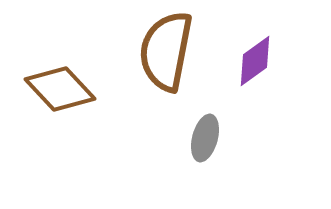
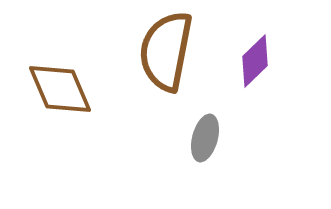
purple diamond: rotated 8 degrees counterclockwise
brown diamond: rotated 20 degrees clockwise
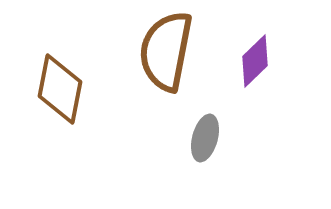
brown diamond: rotated 34 degrees clockwise
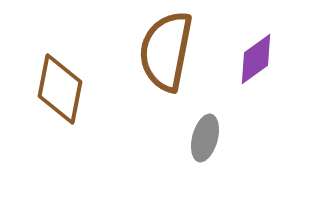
purple diamond: moved 1 px right, 2 px up; rotated 8 degrees clockwise
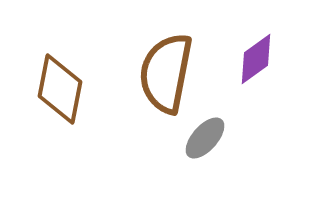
brown semicircle: moved 22 px down
gray ellipse: rotated 27 degrees clockwise
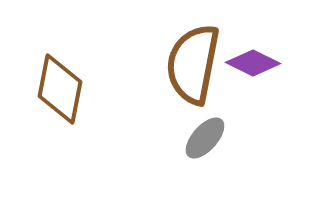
purple diamond: moved 3 px left, 4 px down; rotated 62 degrees clockwise
brown semicircle: moved 27 px right, 9 px up
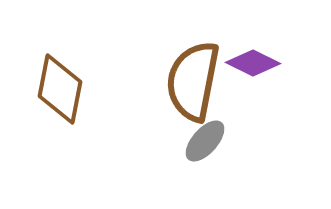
brown semicircle: moved 17 px down
gray ellipse: moved 3 px down
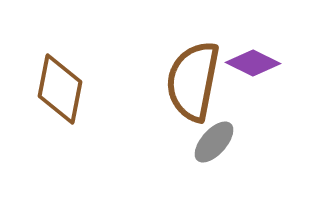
gray ellipse: moved 9 px right, 1 px down
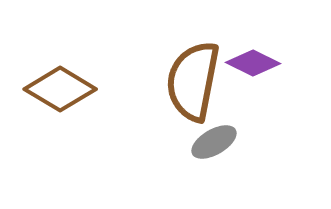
brown diamond: rotated 70 degrees counterclockwise
gray ellipse: rotated 18 degrees clockwise
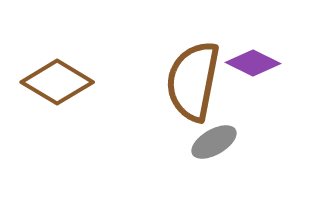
brown diamond: moved 3 px left, 7 px up
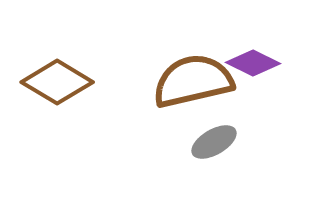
brown semicircle: rotated 66 degrees clockwise
